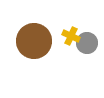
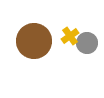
yellow cross: moved 1 px left; rotated 30 degrees clockwise
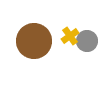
gray circle: moved 2 px up
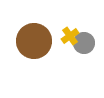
gray circle: moved 3 px left, 2 px down
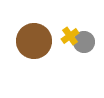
gray circle: moved 1 px up
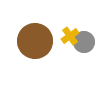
brown circle: moved 1 px right
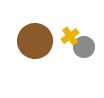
gray circle: moved 5 px down
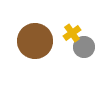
yellow cross: moved 2 px right, 3 px up
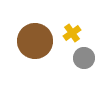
gray circle: moved 11 px down
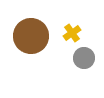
brown circle: moved 4 px left, 5 px up
